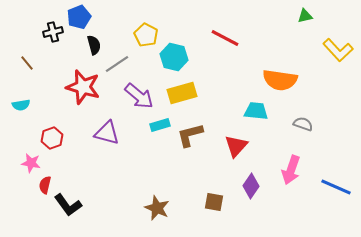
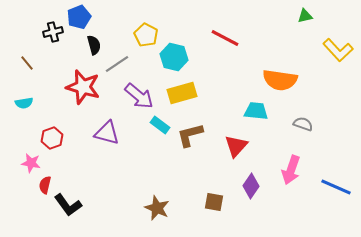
cyan semicircle: moved 3 px right, 2 px up
cyan rectangle: rotated 54 degrees clockwise
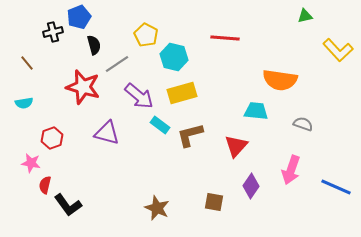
red line: rotated 24 degrees counterclockwise
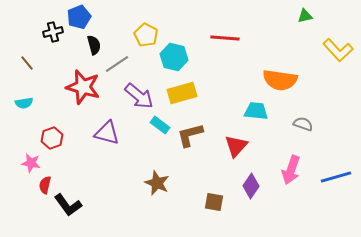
blue line: moved 10 px up; rotated 40 degrees counterclockwise
brown star: moved 25 px up
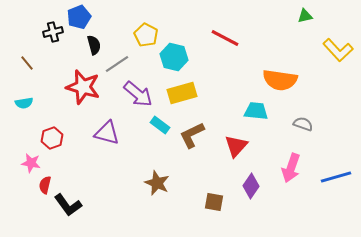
red line: rotated 24 degrees clockwise
purple arrow: moved 1 px left, 2 px up
brown L-shape: moved 2 px right; rotated 12 degrees counterclockwise
pink arrow: moved 2 px up
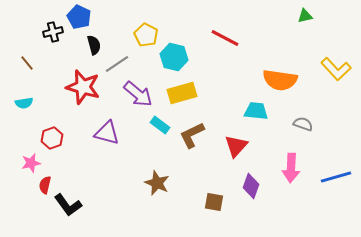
blue pentagon: rotated 25 degrees counterclockwise
yellow L-shape: moved 2 px left, 19 px down
pink star: rotated 24 degrees counterclockwise
pink arrow: rotated 16 degrees counterclockwise
purple diamond: rotated 15 degrees counterclockwise
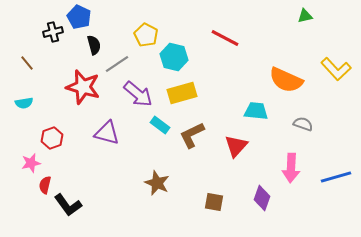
orange semicircle: moved 6 px right; rotated 16 degrees clockwise
purple diamond: moved 11 px right, 12 px down
